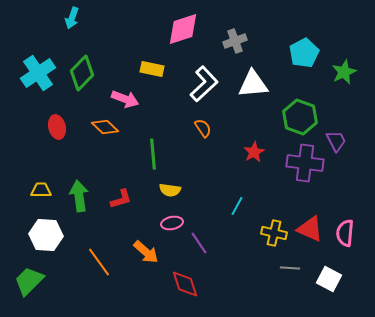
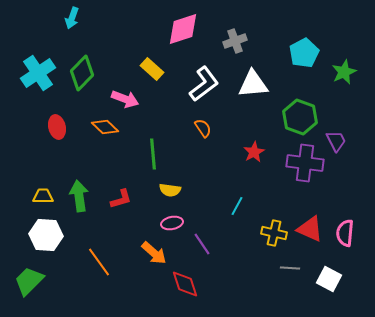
yellow rectangle: rotated 30 degrees clockwise
white L-shape: rotated 6 degrees clockwise
yellow trapezoid: moved 2 px right, 6 px down
purple line: moved 3 px right, 1 px down
orange arrow: moved 8 px right, 1 px down
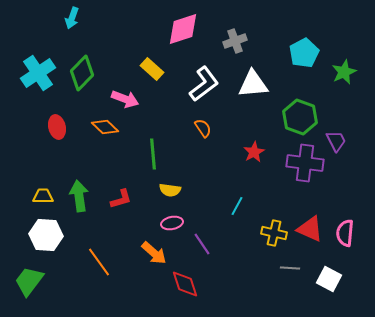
green trapezoid: rotated 8 degrees counterclockwise
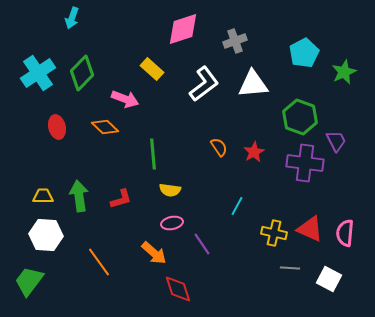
orange semicircle: moved 16 px right, 19 px down
red diamond: moved 7 px left, 5 px down
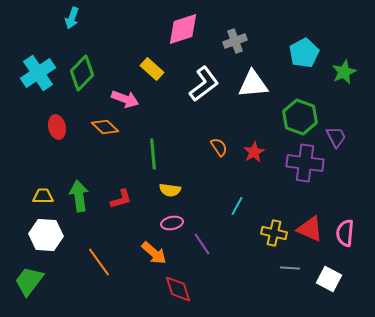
purple trapezoid: moved 4 px up
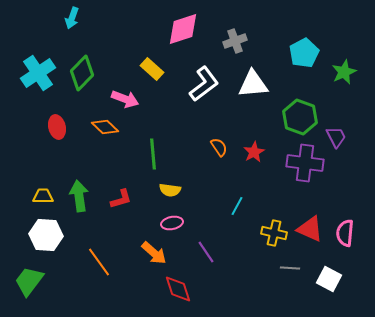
purple line: moved 4 px right, 8 px down
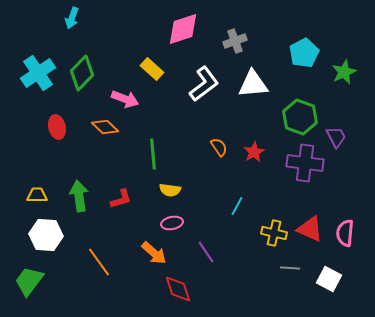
yellow trapezoid: moved 6 px left, 1 px up
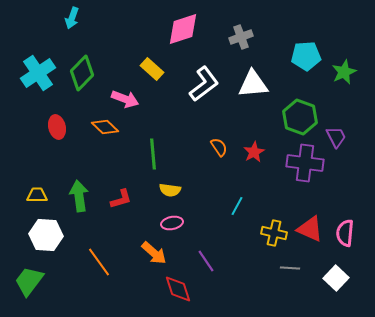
gray cross: moved 6 px right, 4 px up
cyan pentagon: moved 2 px right, 3 px down; rotated 24 degrees clockwise
purple line: moved 9 px down
white square: moved 7 px right, 1 px up; rotated 15 degrees clockwise
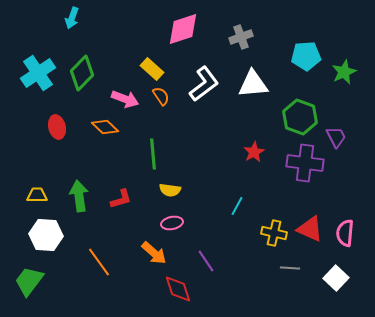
orange semicircle: moved 58 px left, 51 px up
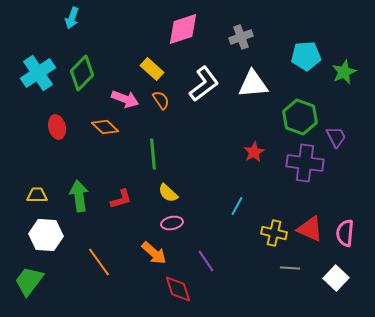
orange semicircle: moved 4 px down
yellow semicircle: moved 2 px left, 3 px down; rotated 35 degrees clockwise
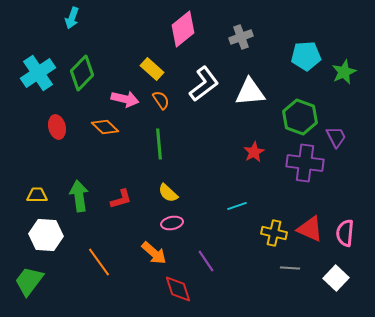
pink diamond: rotated 21 degrees counterclockwise
white triangle: moved 3 px left, 8 px down
pink arrow: rotated 8 degrees counterclockwise
green line: moved 6 px right, 10 px up
cyan line: rotated 42 degrees clockwise
